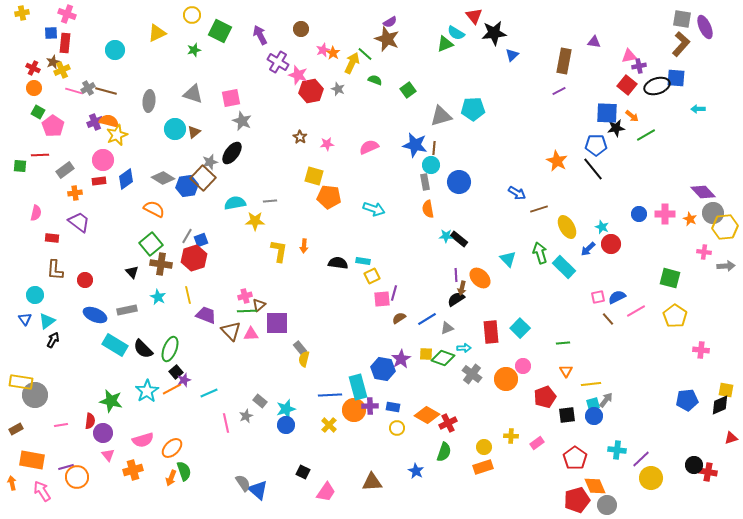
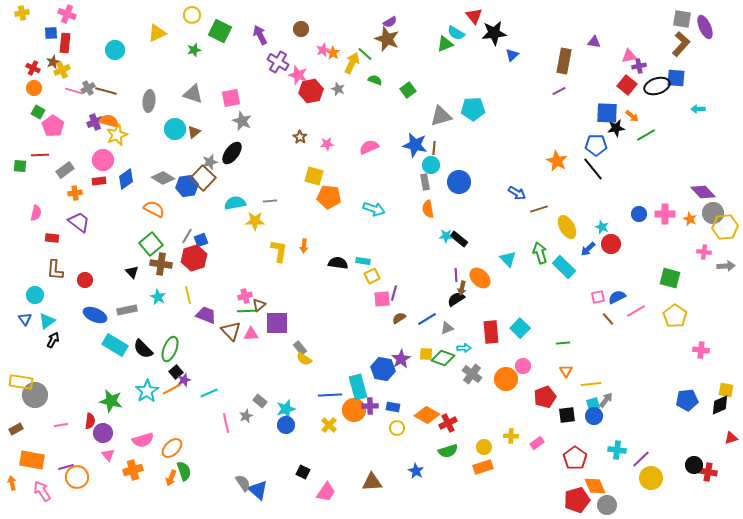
yellow semicircle at (304, 359): rotated 70 degrees counterclockwise
green semicircle at (444, 452): moved 4 px right, 1 px up; rotated 54 degrees clockwise
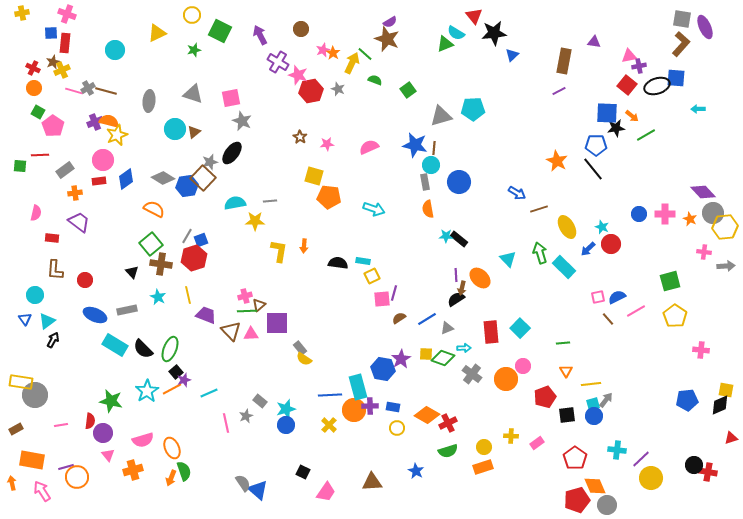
green square at (670, 278): moved 3 px down; rotated 30 degrees counterclockwise
orange ellipse at (172, 448): rotated 70 degrees counterclockwise
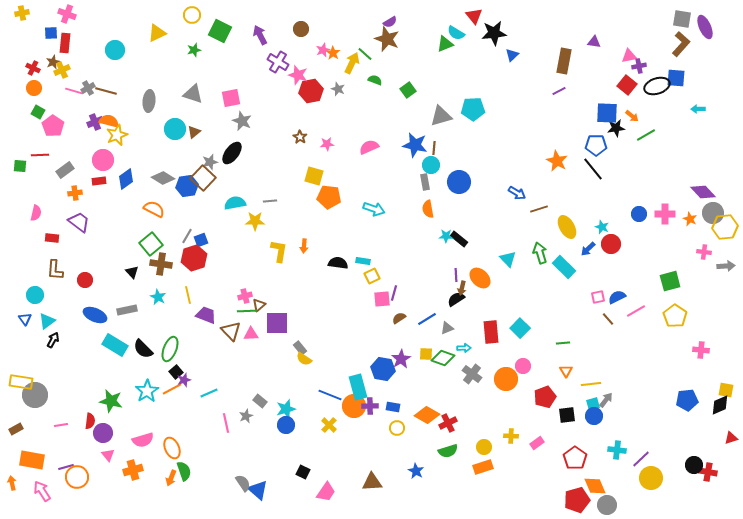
blue line at (330, 395): rotated 25 degrees clockwise
orange circle at (354, 410): moved 4 px up
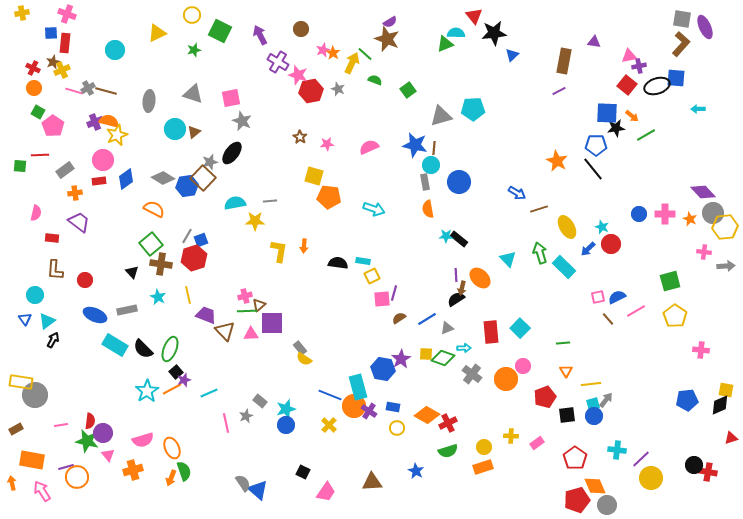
cyan semicircle at (456, 33): rotated 150 degrees clockwise
purple square at (277, 323): moved 5 px left
brown triangle at (231, 331): moved 6 px left
green star at (111, 401): moved 24 px left, 40 px down
purple cross at (370, 406): moved 1 px left, 5 px down; rotated 35 degrees clockwise
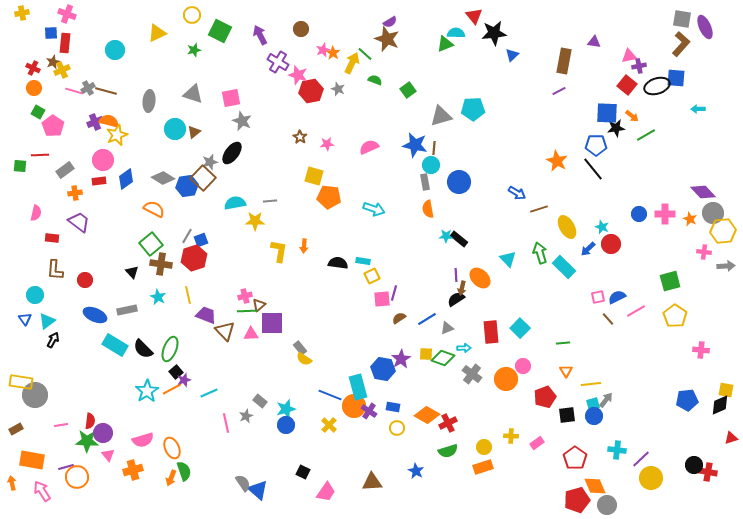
yellow hexagon at (725, 227): moved 2 px left, 4 px down
green star at (87, 441): rotated 10 degrees counterclockwise
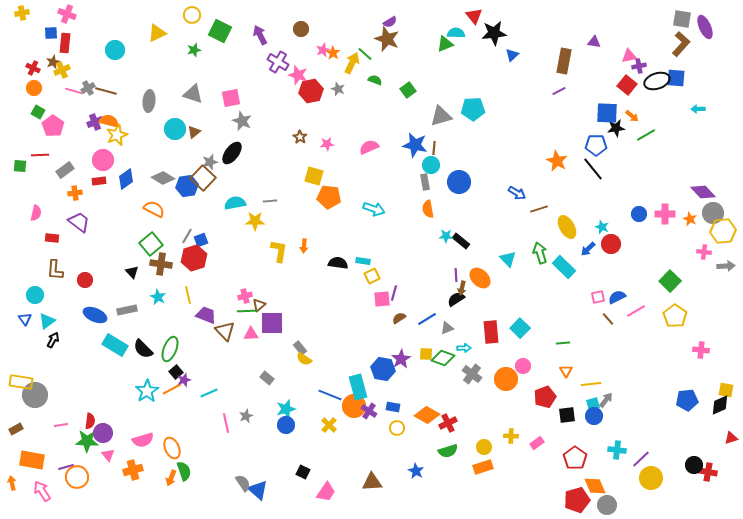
black ellipse at (657, 86): moved 5 px up
black rectangle at (459, 239): moved 2 px right, 2 px down
green square at (670, 281): rotated 30 degrees counterclockwise
gray rectangle at (260, 401): moved 7 px right, 23 px up
